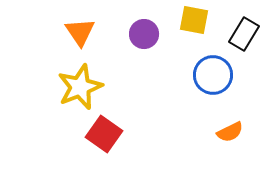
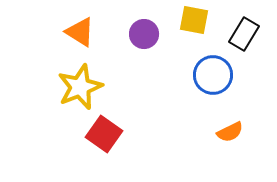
orange triangle: rotated 24 degrees counterclockwise
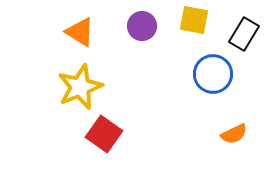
purple circle: moved 2 px left, 8 px up
blue circle: moved 1 px up
orange semicircle: moved 4 px right, 2 px down
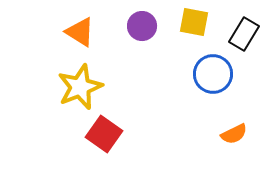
yellow square: moved 2 px down
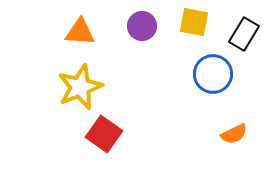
orange triangle: rotated 28 degrees counterclockwise
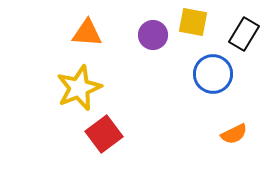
yellow square: moved 1 px left
purple circle: moved 11 px right, 9 px down
orange triangle: moved 7 px right, 1 px down
yellow star: moved 1 px left, 1 px down
red square: rotated 18 degrees clockwise
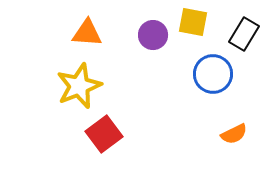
yellow star: moved 2 px up
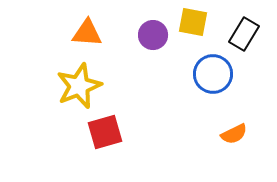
red square: moved 1 px right, 2 px up; rotated 21 degrees clockwise
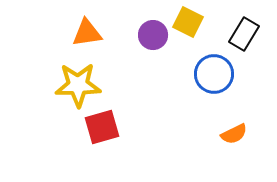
yellow square: moved 5 px left; rotated 16 degrees clockwise
orange triangle: rotated 12 degrees counterclockwise
blue circle: moved 1 px right
yellow star: moved 1 px left, 1 px up; rotated 21 degrees clockwise
red square: moved 3 px left, 5 px up
